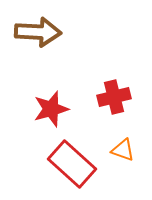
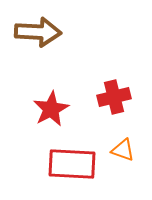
red star: rotated 12 degrees counterclockwise
red rectangle: rotated 39 degrees counterclockwise
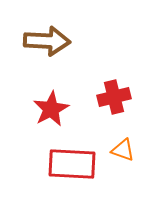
brown arrow: moved 9 px right, 9 px down
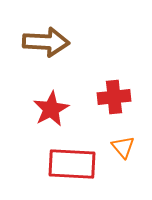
brown arrow: moved 1 px left, 1 px down
red cross: rotated 8 degrees clockwise
orange triangle: moved 3 px up; rotated 30 degrees clockwise
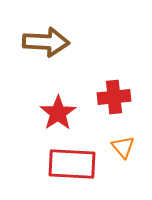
red star: moved 7 px right, 4 px down; rotated 6 degrees counterclockwise
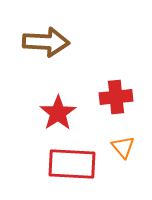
red cross: moved 2 px right
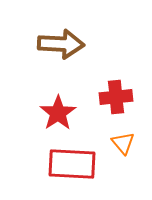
brown arrow: moved 15 px right, 2 px down
orange triangle: moved 4 px up
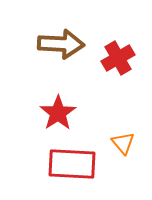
red cross: moved 2 px right, 39 px up; rotated 24 degrees counterclockwise
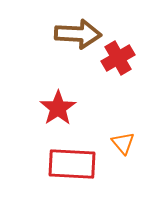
brown arrow: moved 17 px right, 10 px up
red star: moved 5 px up
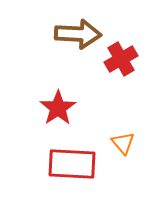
red cross: moved 3 px right, 1 px down
